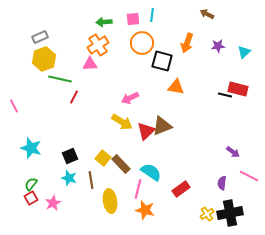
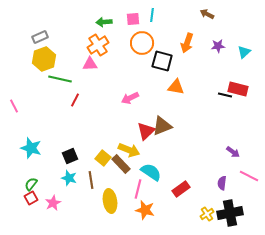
red line at (74, 97): moved 1 px right, 3 px down
yellow arrow at (122, 122): moved 7 px right, 28 px down; rotated 10 degrees counterclockwise
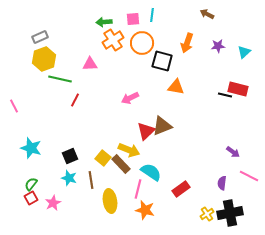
orange cross at (98, 45): moved 15 px right, 5 px up
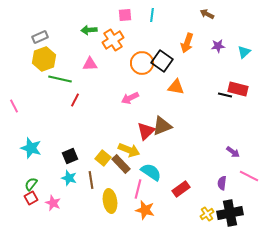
pink square at (133, 19): moved 8 px left, 4 px up
green arrow at (104, 22): moved 15 px left, 8 px down
orange circle at (142, 43): moved 20 px down
black square at (162, 61): rotated 20 degrees clockwise
pink star at (53, 203): rotated 21 degrees counterclockwise
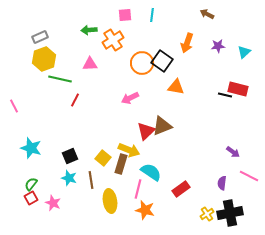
brown rectangle at (121, 164): rotated 60 degrees clockwise
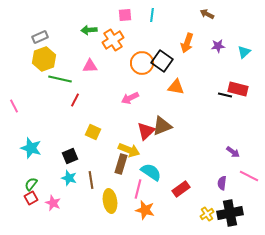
pink triangle at (90, 64): moved 2 px down
yellow square at (103, 158): moved 10 px left, 26 px up; rotated 14 degrees counterclockwise
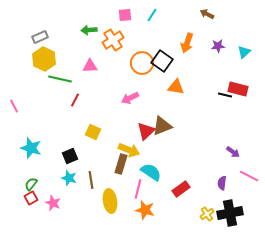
cyan line at (152, 15): rotated 24 degrees clockwise
yellow hexagon at (44, 59): rotated 15 degrees counterclockwise
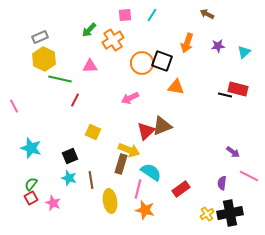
green arrow at (89, 30): rotated 42 degrees counterclockwise
black square at (162, 61): rotated 15 degrees counterclockwise
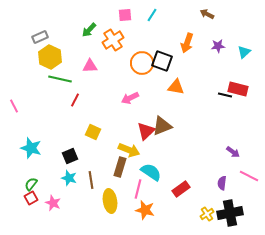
yellow hexagon at (44, 59): moved 6 px right, 2 px up
brown rectangle at (121, 164): moved 1 px left, 3 px down
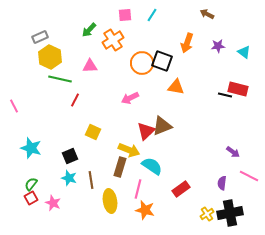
cyan triangle at (244, 52): rotated 40 degrees counterclockwise
cyan semicircle at (151, 172): moved 1 px right, 6 px up
